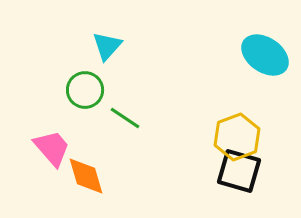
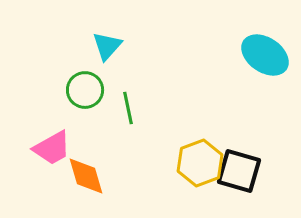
green line: moved 3 px right, 10 px up; rotated 44 degrees clockwise
yellow hexagon: moved 37 px left, 26 px down
pink trapezoid: rotated 102 degrees clockwise
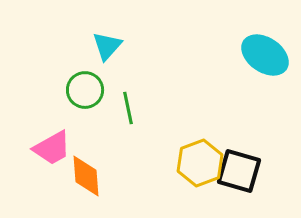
orange diamond: rotated 12 degrees clockwise
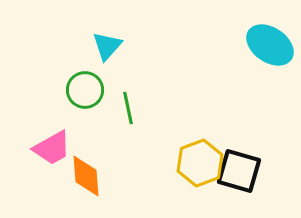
cyan ellipse: moved 5 px right, 10 px up
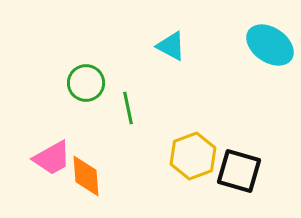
cyan triangle: moved 64 px right; rotated 44 degrees counterclockwise
green circle: moved 1 px right, 7 px up
pink trapezoid: moved 10 px down
yellow hexagon: moved 7 px left, 7 px up
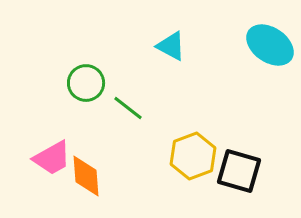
green line: rotated 40 degrees counterclockwise
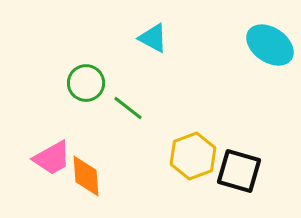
cyan triangle: moved 18 px left, 8 px up
